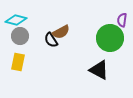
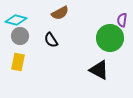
brown semicircle: moved 1 px left, 19 px up
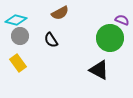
purple semicircle: rotated 104 degrees clockwise
yellow rectangle: moved 1 px down; rotated 48 degrees counterclockwise
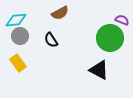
cyan diamond: rotated 20 degrees counterclockwise
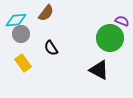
brown semicircle: moved 14 px left; rotated 24 degrees counterclockwise
purple semicircle: moved 1 px down
gray circle: moved 1 px right, 2 px up
black semicircle: moved 8 px down
yellow rectangle: moved 5 px right
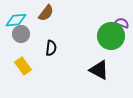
purple semicircle: moved 2 px down
green circle: moved 1 px right, 2 px up
black semicircle: rotated 140 degrees counterclockwise
yellow rectangle: moved 3 px down
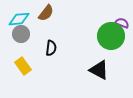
cyan diamond: moved 3 px right, 1 px up
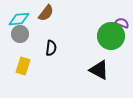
gray circle: moved 1 px left
yellow rectangle: rotated 54 degrees clockwise
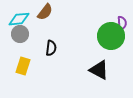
brown semicircle: moved 1 px left, 1 px up
purple semicircle: rotated 64 degrees clockwise
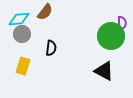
gray circle: moved 2 px right
black triangle: moved 5 px right, 1 px down
